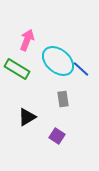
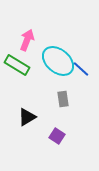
green rectangle: moved 4 px up
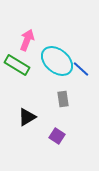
cyan ellipse: moved 1 px left
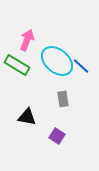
blue line: moved 3 px up
black triangle: rotated 42 degrees clockwise
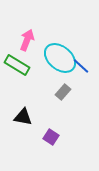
cyan ellipse: moved 3 px right, 3 px up
gray rectangle: moved 7 px up; rotated 49 degrees clockwise
black triangle: moved 4 px left
purple square: moved 6 px left, 1 px down
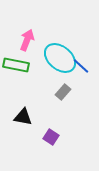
green rectangle: moved 1 px left; rotated 20 degrees counterclockwise
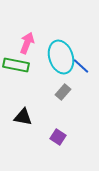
pink arrow: moved 3 px down
cyan ellipse: moved 1 px right, 1 px up; rotated 32 degrees clockwise
purple square: moved 7 px right
